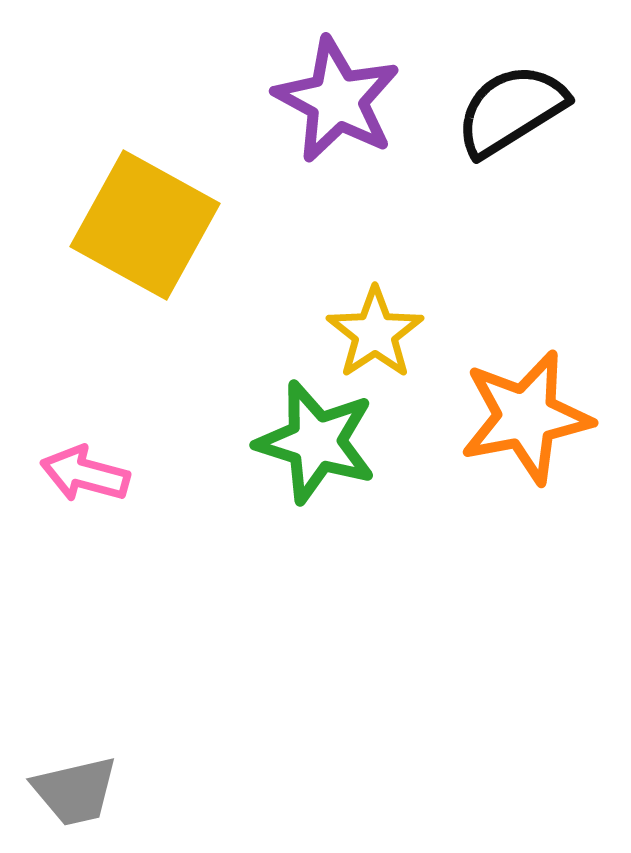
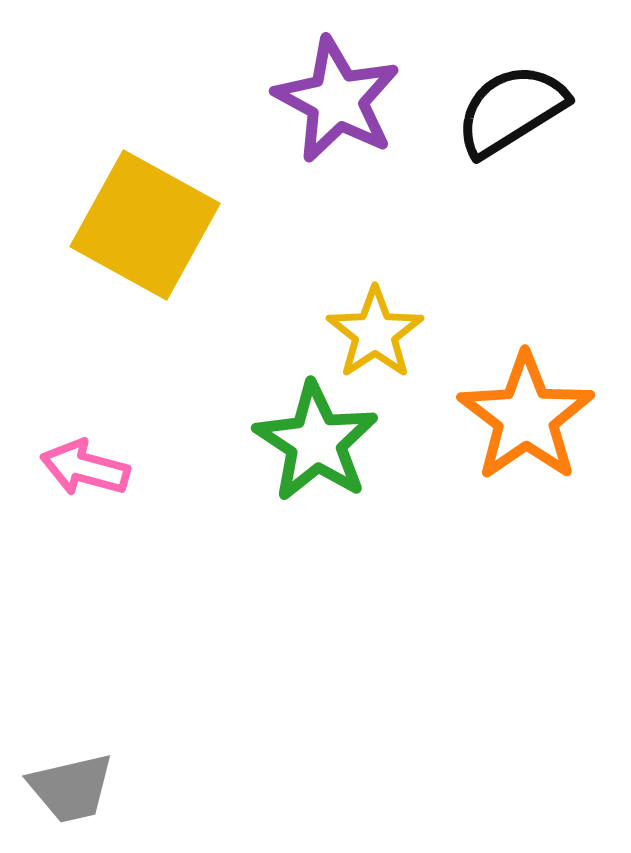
orange star: rotated 24 degrees counterclockwise
green star: rotated 16 degrees clockwise
pink arrow: moved 6 px up
gray trapezoid: moved 4 px left, 3 px up
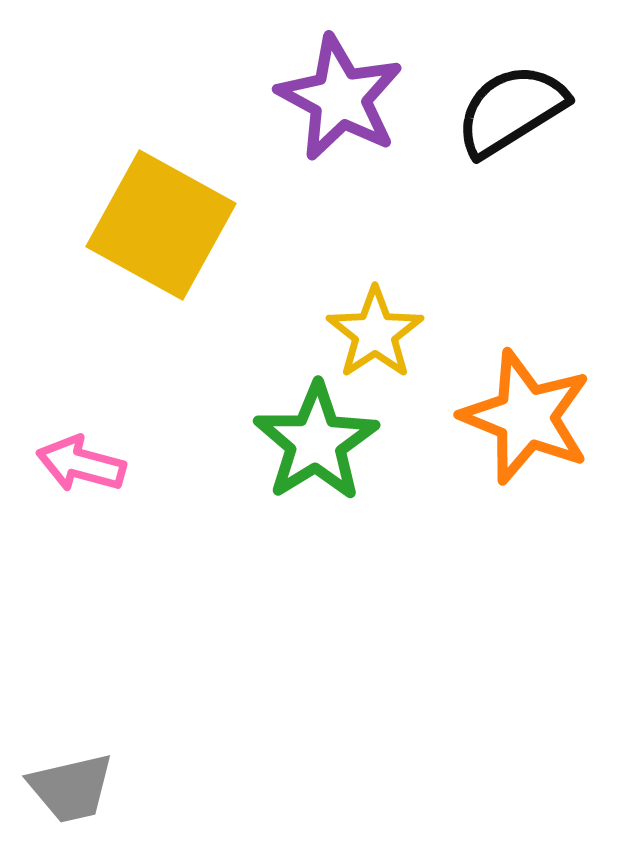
purple star: moved 3 px right, 2 px up
yellow square: moved 16 px right
orange star: rotated 15 degrees counterclockwise
green star: rotated 7 degrees clockwise
pink arrow: moved 4 px left, 4 px up
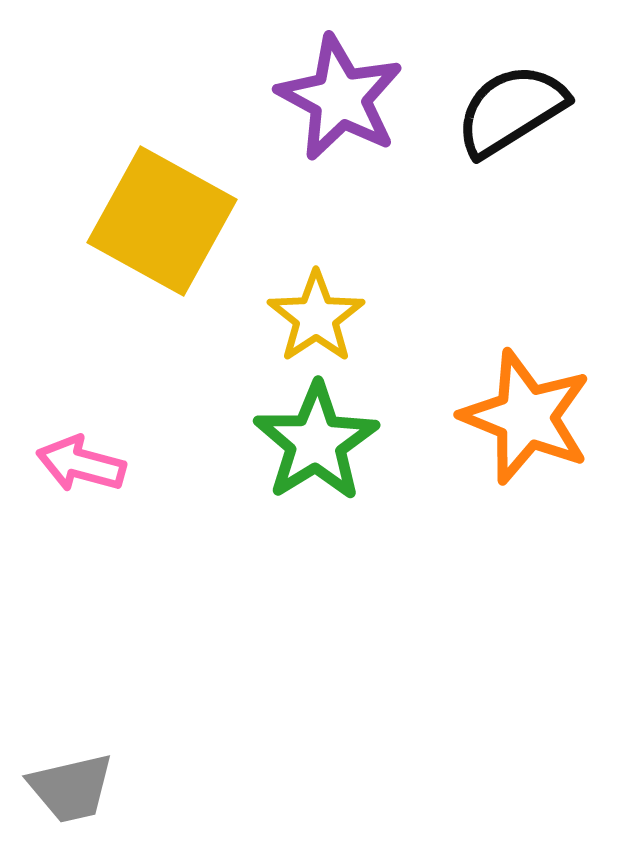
yellow square: moved 1 px right, 4 px up
yellow star: moved 59 px left, 16 px up
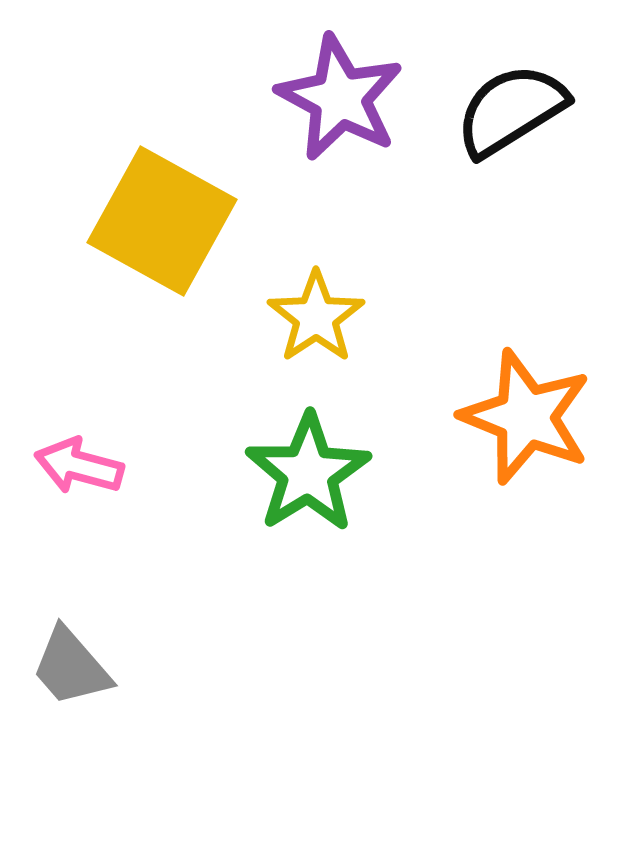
green star: moved 8 px left, 31 px down
pink arrow: moved 2 px left, 2 px down
gray trapezoid: moved 121 px up; rotated 62 degrees clockwise
